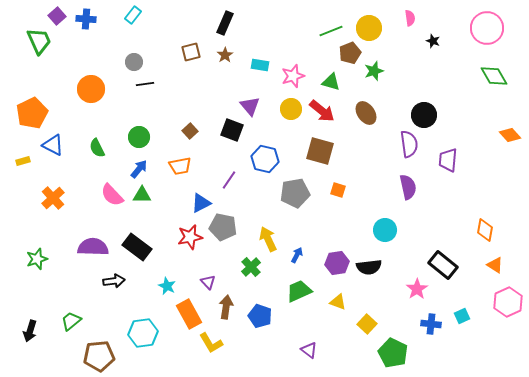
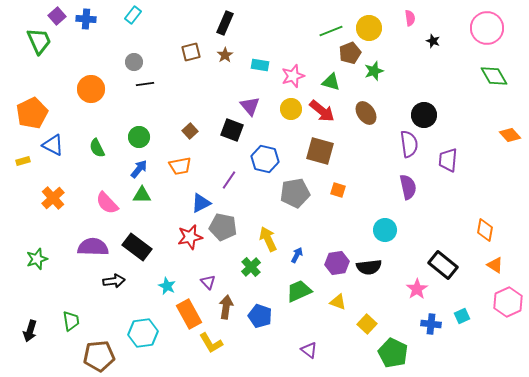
pink semicircle at (112, 195): moved 5 px left, 8 px down
green trapezoid at (71, 321): rotated 120 degrees clockwise
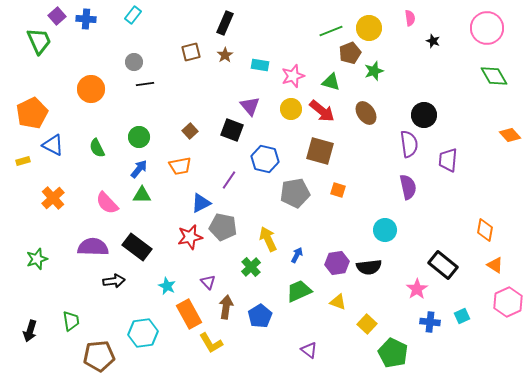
blue pentagon at (260, 316): rotated 20 degrees clockwise
blue cross at (431, 324): moved 1 px left, 2 px up
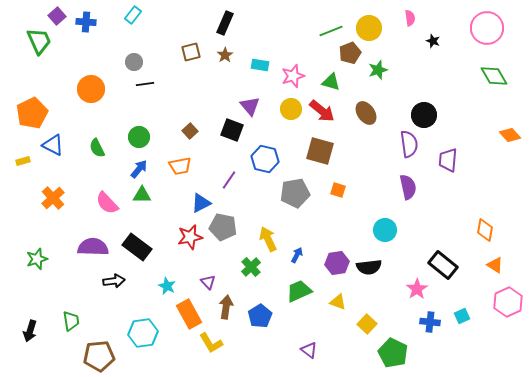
blue cross at (86, 19): moved 3 px down
green star at (374, 71): moved 4 px right, 1 px up
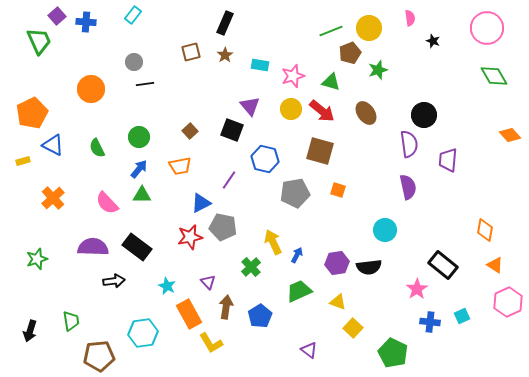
yellow arrow at (268, 239): moved 5 px right, 3 px down
yellow square at (367, 324): moved 14 px left, 4 px down
